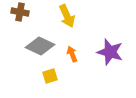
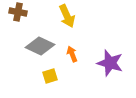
brown cross: moved 2 px left
purple star: moved 11 px down
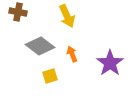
gray diamond: rotated 12 degrees clockwise
purple star: rotated 20 degrees clockwise
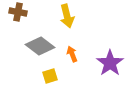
yellow arrow: rotated 10 degrees clockwise
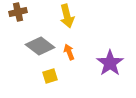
brown cross: rotated 24 degrees counterclockwise
orange arrow: moved 3 px left, 2 px up
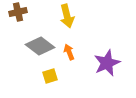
purple star: moved 3 px left; rotated 12 degrees clockwise
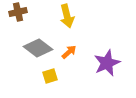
gray diamond: moved 2 px left, 2 px down
orange arrow: rotated 70 degrees clockwise
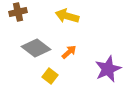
yellow arrow: rotated 120 degrees clockwise
gray diamond: moved 2 px left
purple star: moved 1 px right, 6 px down
yellow square: rotated 35 degrees counterclockwise
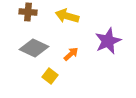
brown cross: moved 10 px right; rotated 18 degrees clockwise
gray diamond: moved 2 px left; rotated 12 degrees counterclockwise
orange arrow: moved 2 px right, 2 px down
purple star: moved 28 px up
